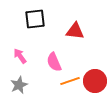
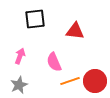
pink arrow: rotated 56 degrees clockwise
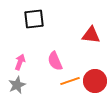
black square: moved 1 px left
red triangle: moved 16 px right, 4 px down
pink arrow: moved 6 px down
pink semicircle: moved 1 px right, 1 px up
gray star: moved 2 px left
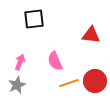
orange line: moved 1 px left, 2 px down
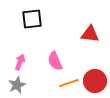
black square: moved 2 px left
red triangle: moved 1 px left, 1 px up
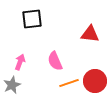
gray star: moved 5 px left
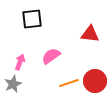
pink semicircle: moved 4 px left, 5 px up; rotated 78 degrees clockwise
gray star: moved 1 px right, 1 px up
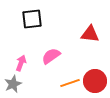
pink arrow: moved 1 px right, 1 px down
orange line: moved 1 px right
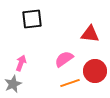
pink semicircle: moved 13 px right, 3 px down
red circle: moved 10 px up
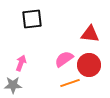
red circle: moved 6 px left, 6 px up
gray star: moved 1 px down; rotated 24 degrees clockwise
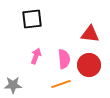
pink semicircle: rotated 120 degrees clockwise
pink arrow: moved 15 px right, 7 px up
orange line: moved 9 px left, 1 px down
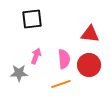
gray star: moved 6 px right, 12 px up
